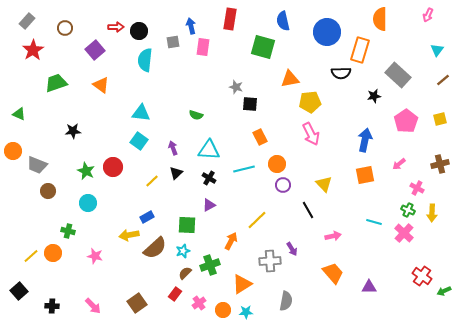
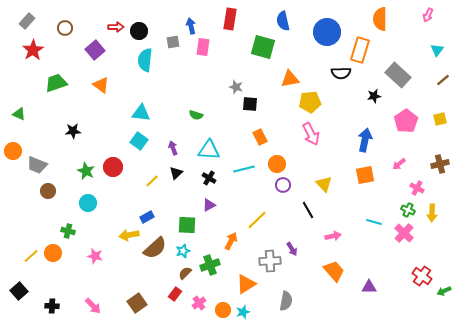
orange trapezoid at (333, 273): moved 1 px right, 2 px up
orange triangle at (242, 284): moved 4 px right
cyan star at (246, 312): moved 3 px left; rotated 16 degrees counterclockwise
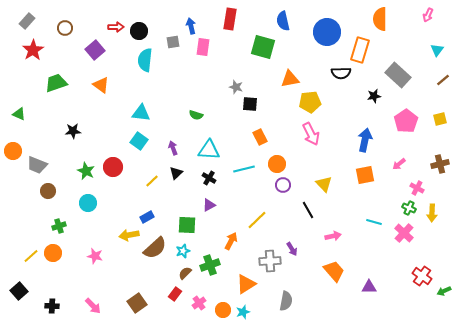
green cross at (408, 210): moved 1 px right, 2 px up
green cross at (68, 231): moved 9 px left, 5 px up; rotated 32 degrees counterclockwise
